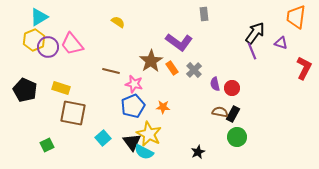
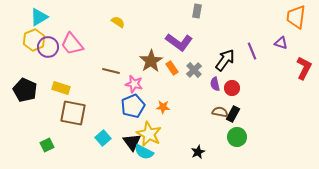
gray rectangle: moved 7 px left, 3 px up; rotated 16 degrees clockwise
black arrow: moved 30 px left, 27 px down
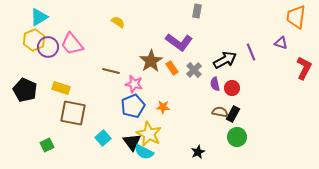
purple line: moved 1 px left, 1 px down
black arrow: rotated 25 degrees clockwise
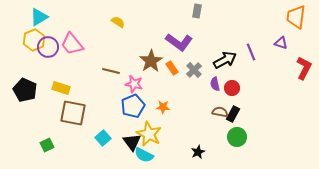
cyan semicircle: moved 3 px down
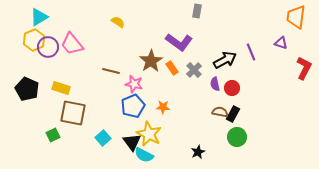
black pentagon: moved 2 px right, 1 px up
green square: moved 6 px right, 10 px up
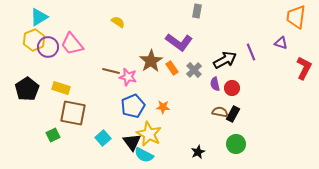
pink star: moved 6 px left, 7 px up
black pentagon: rotated 15 degrees clockwise
green circle: moved 1 px left, 7 px down
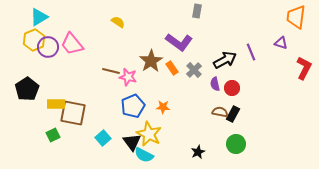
yellow rectangle: moved 5 px left, 16 px down; rotated 18 degrees counterclockwise
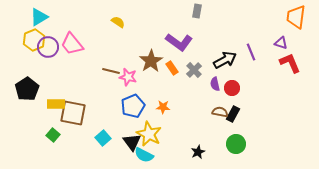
red L-shape: moved 14 px left, 5 px up; rotated 50 degrees counterclockwise
green square: rotated 24 degrees counterclockwise
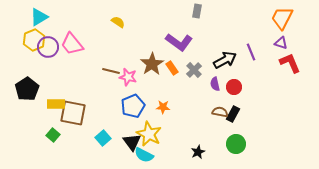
orange trapezoid: moved 14 px left, 1 px down; rotated 20 degrees clockwise
brown star: moved 1 px right, 3 px down
red circle: moved 2 px right, 1 px up
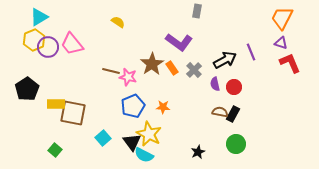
green square: moved 2 px right, 15 px down
